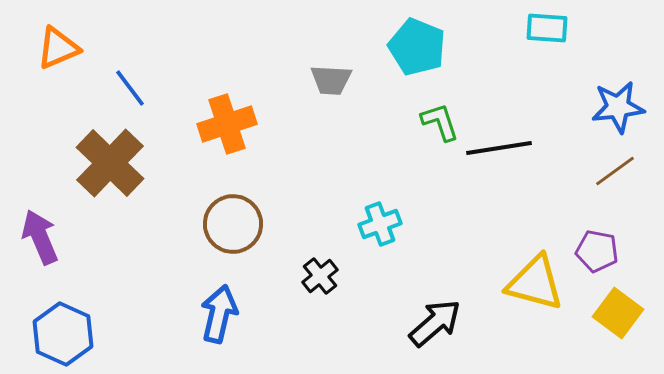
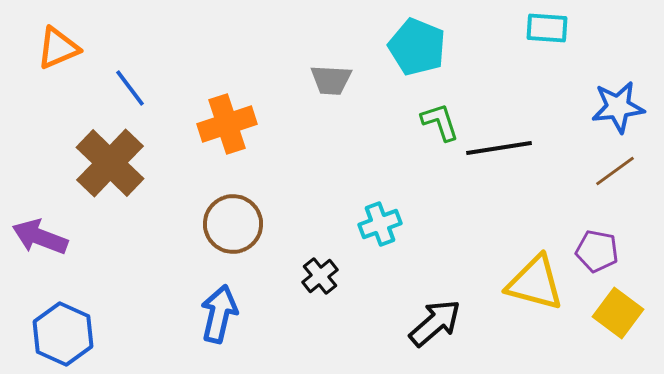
purple arrow: rotated 46 degrees counterclockwise
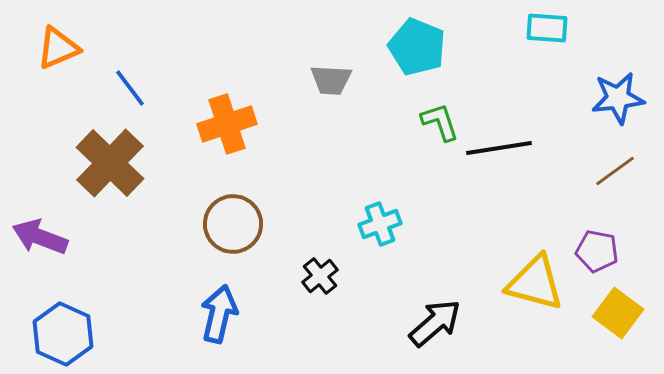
blue star: moved 9 px up
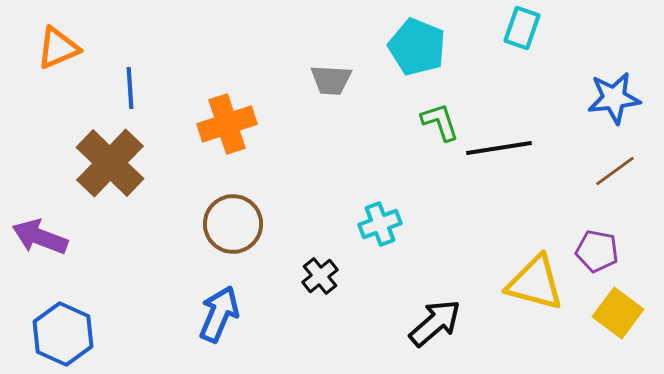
cyan rectangle: moved 25 px left; rotated 75 degrees counterclockwise
blue line: rotated 33 degrees clockwise
blue star: moved 4 px left
blue arrow: rotated 10 degrees clockwise
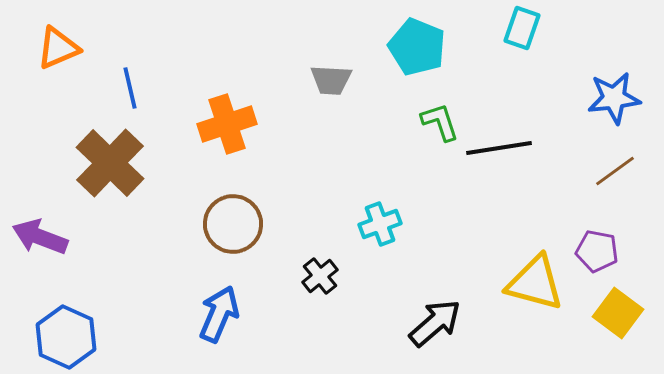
blue line: rotated 9 degrees counterclockwise
blue hexagon: moved 3 px right, 3 px down
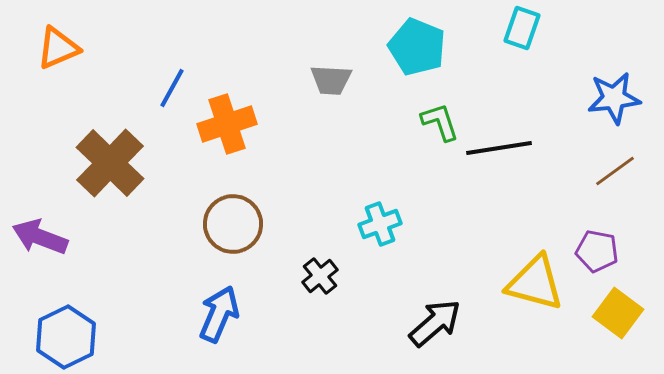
blue line: moved 42 px right; rotated 42 degrees clockwise
blue hexagon: rotated 10 degrees clockwise
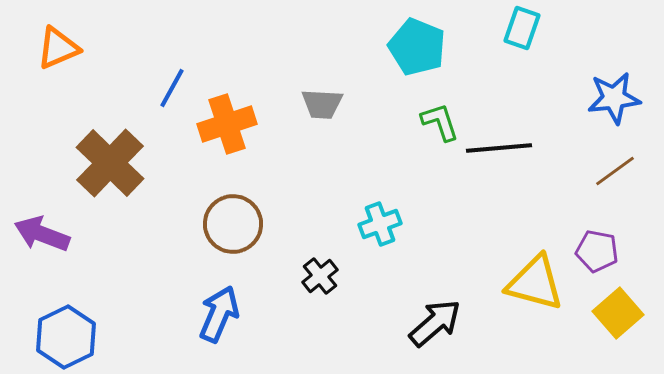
gray trapezoid: moved 9 px left, 24 px down
black line: rotated 4 degrees clockwise
purple arrow: moved 2 px right, 3 px up
yellow square: rotated 12 degrees clockwise
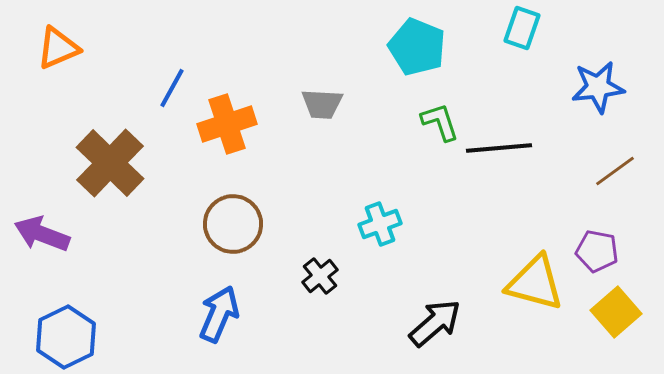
blue star: moved 16 px left, 11 px up
yellow square: moved 2 px left, 1 px up
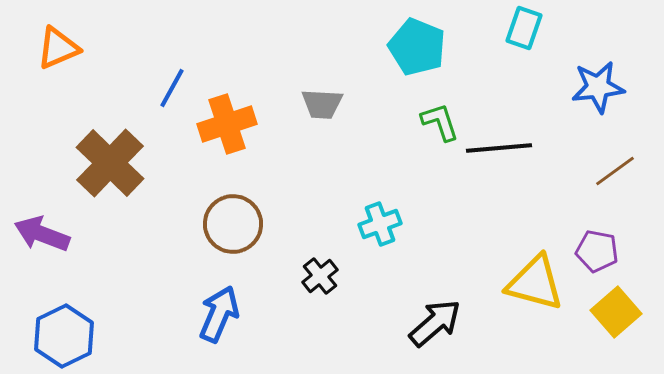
cyan rectangle: moved 2 px right
blue hexagon: moved 2 px left, 1 px up
